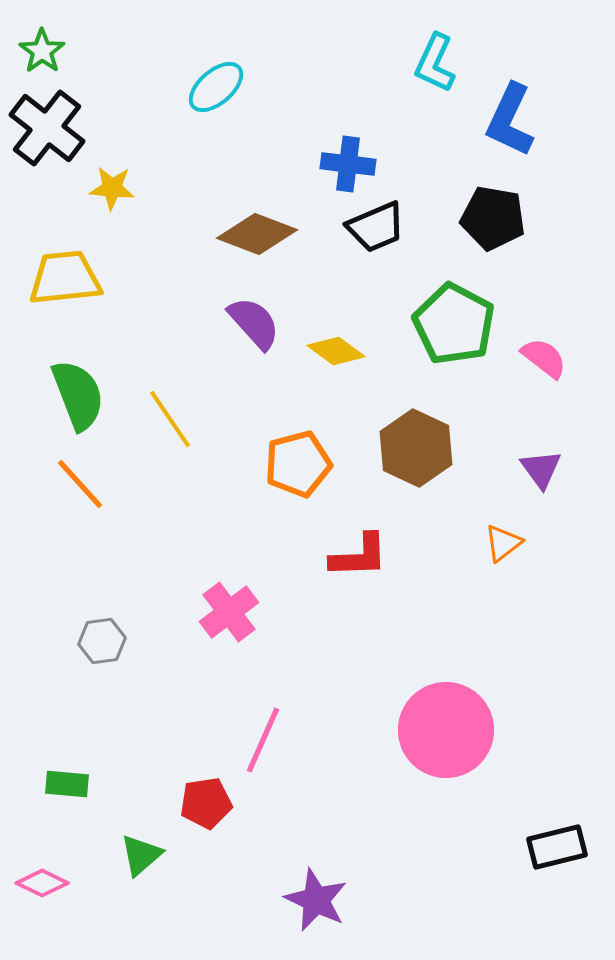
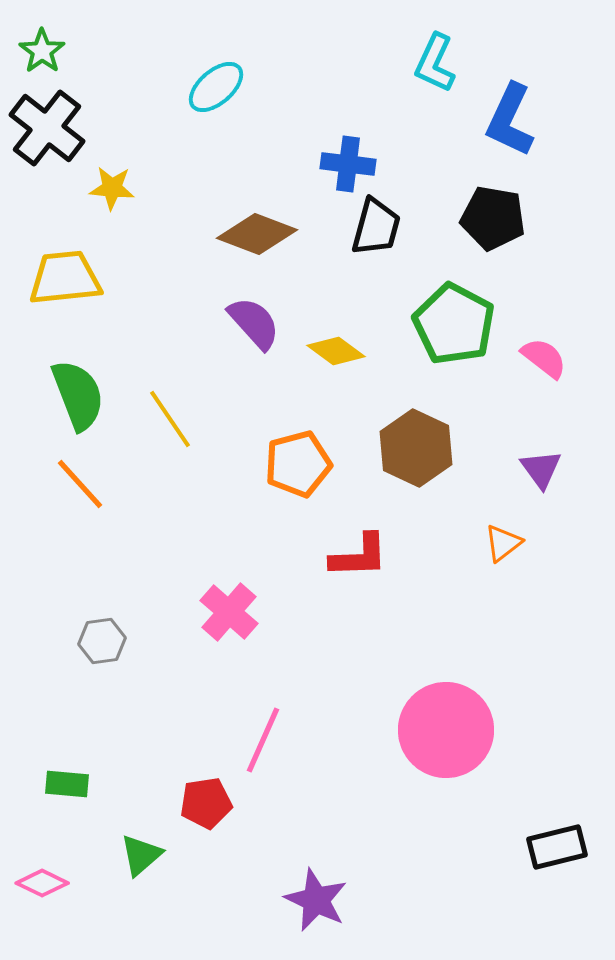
black trapezoid: rotated 52 degrees counterclockwise
pink cross: rotated 12 degrees counterclockwise
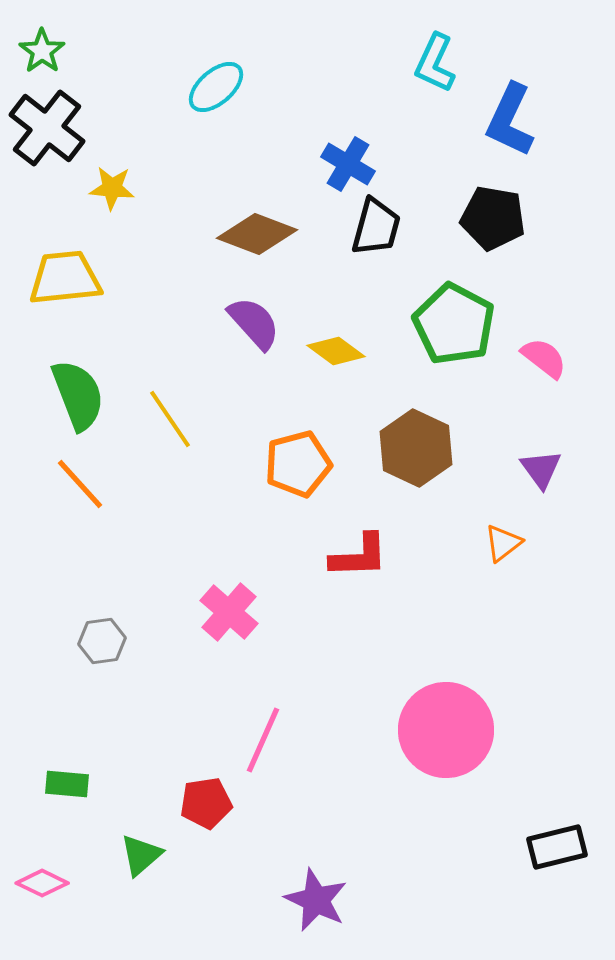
blue cross: rotated 24 degrees clockwise
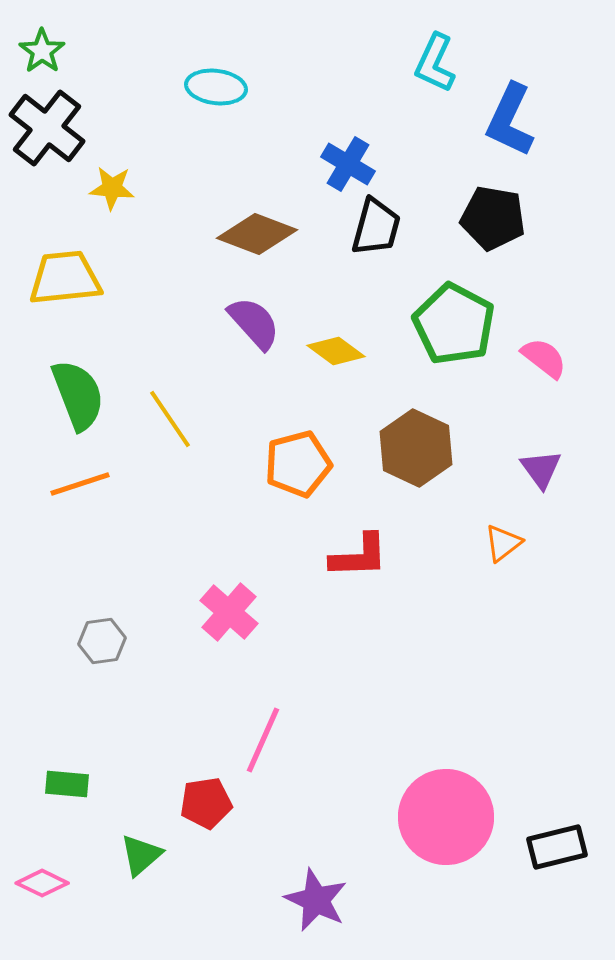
cyan ellipse: rotated 48 degrees clockwise
orange line: rotated 66 degrees counterclockwise
pink circle: moved 87 px down
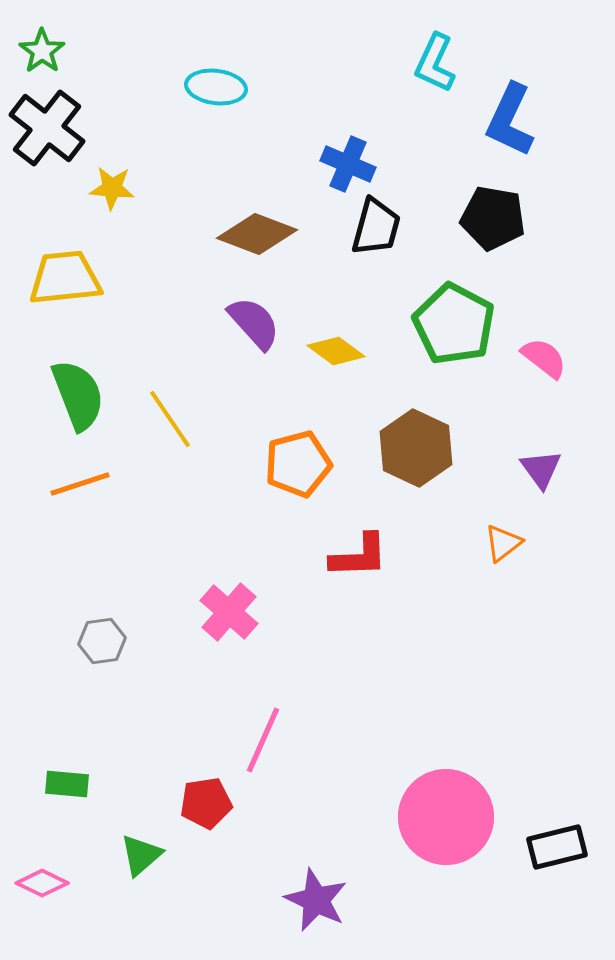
blue cross: rotated 8 degrees counterclockwise
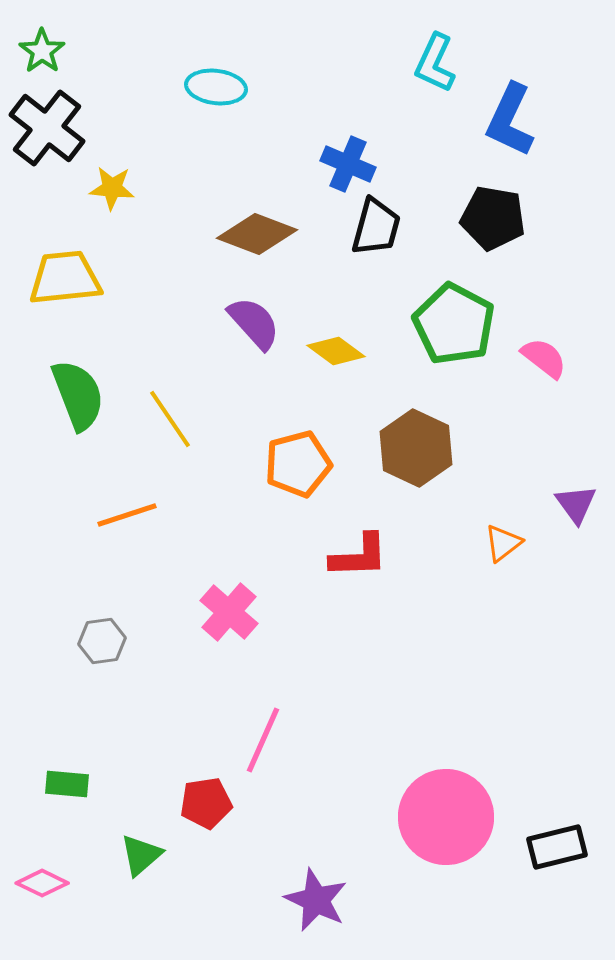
purple triangle: moved 35 px right, 35 px down
orange line: moved 47 px right, 31 px down
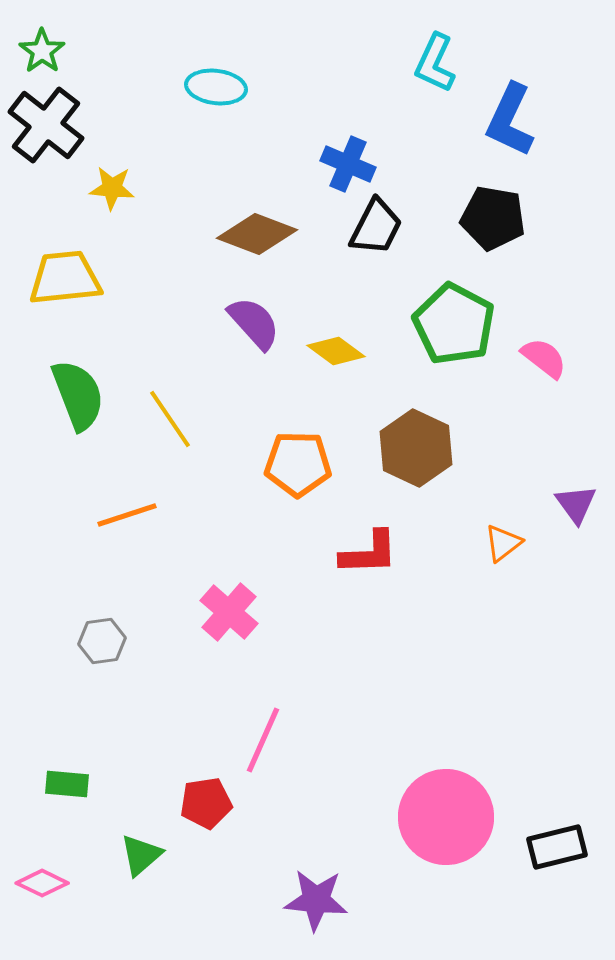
black cross: moved 1 px left, 3 px up
black trapezoid: rotated 12 degrees clockwise
orange pentagon: rotated 16 degrees clockwise
red L-shape: moved 10 px right, 3 px up
purple star: rotated 20 degrees counterclockwise
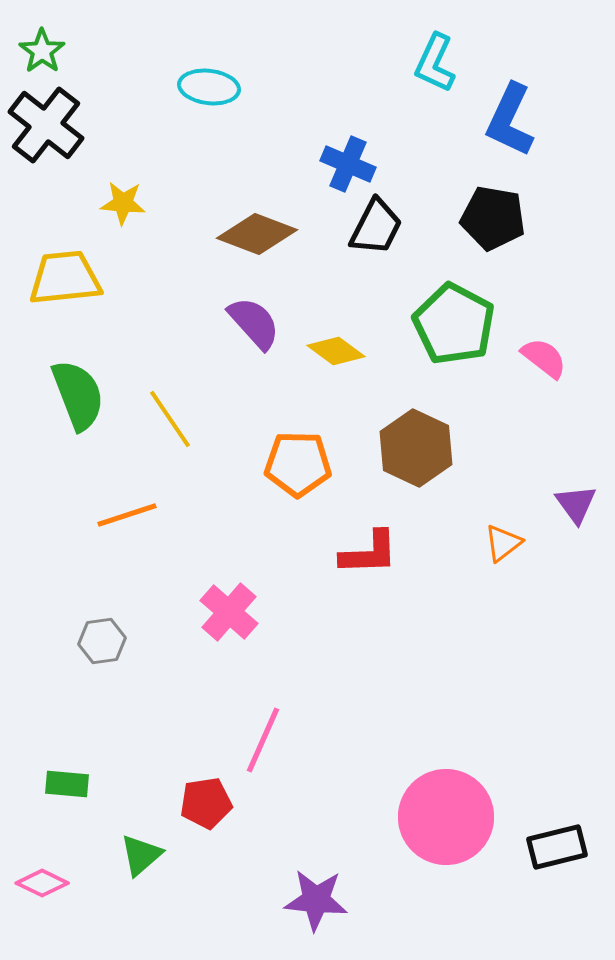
cyan ellipse: moved 7 px left
yellow star: moved 11 px right, 15 px down
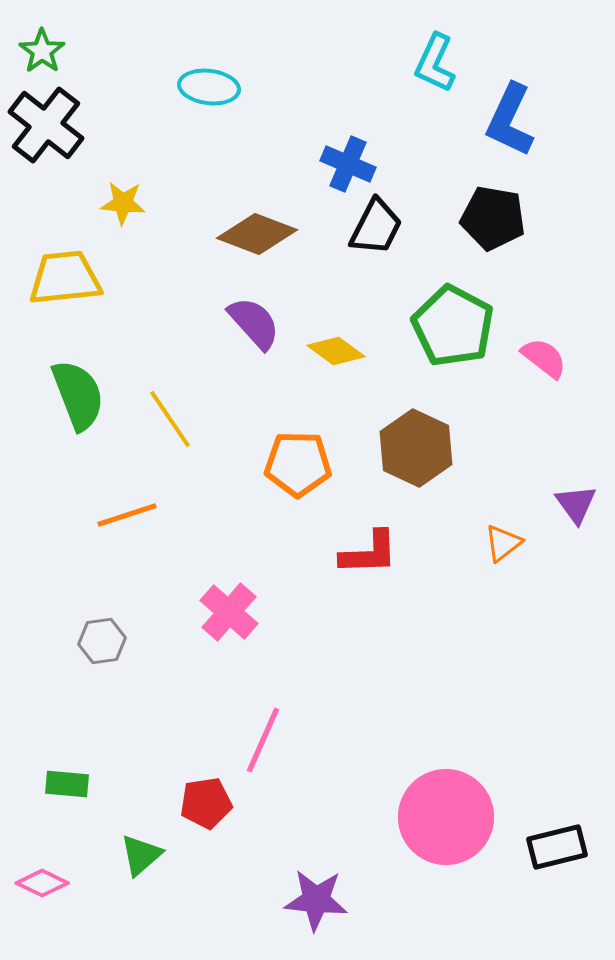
green pentagon: moved 1 px left, 2 px down
